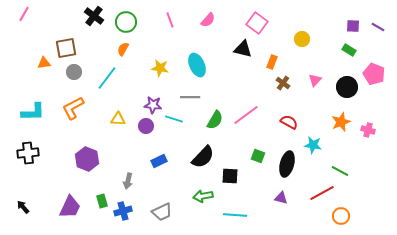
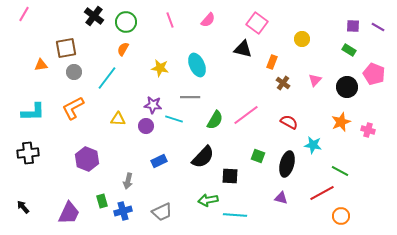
orange triangle at (44, 63): moved 3 px left, 2 px down
green arrow at (203, 196): moved 5 px right, 4 px down
purple trapezoid at (70, 207): moved 1 px left, 6 px down
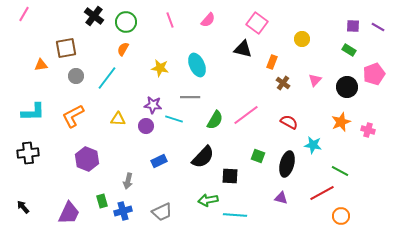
gray circle at (74, 72): moved 2 px right, 4 px down
pink pentagon at (374, 74): rotated 30 degrees clockwise
orange L-shape at (73, 108): moved 8 px down
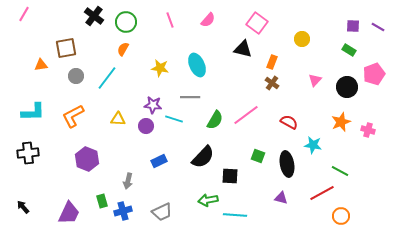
brown cross at (283, 83): moved 11 px left
black ellipse at (287, 164): rotated 25 degrees counterclockwise
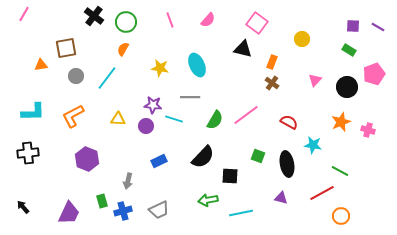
gray trapezoid at (162, 212): moved 3 px left, 2 px up
cyan line at (235, 215): moved 6 px right, 2 px up; rotated 15 degrees counterclockwise
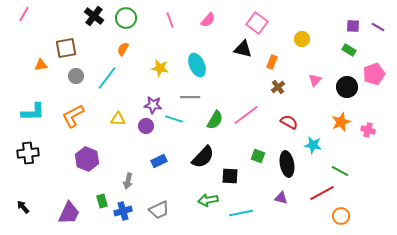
green circle at (126, 22): moved 4 px up
brown cross at (272, 83): moved 6 px right, 4 px down; rotated 16 degrees clockwise
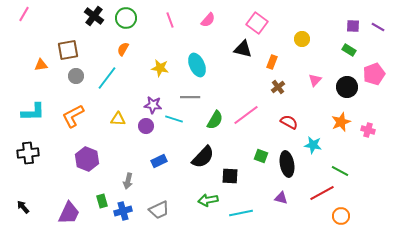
brown square at (66, 48): moved 2 px right, 2 px down
green square at (258, 156): moved 3 px right
